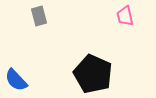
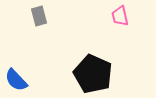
pink trapezoid: moved 5 px left
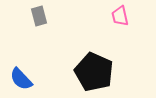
black pentagon: moved 1 px right, 2 px up
blue semicircle: moved 5 px right, 1 px up
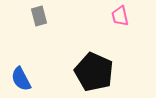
blue semicircle: rotated 15 degrees clockwise
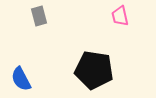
black pentagon: moved 2 px up; rotated 15 degrees counterclockwise
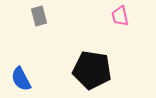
black pentagon: moved 2 px left
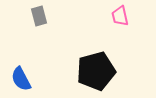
black pentagon: moved 4 px right, 1 px down; rotated 24 degrees counterclockwise
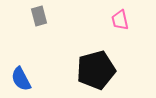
pink trapezoid: moved 4 px down
black pentagon: moved 1 px up
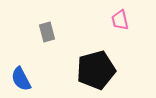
gray rectangle: moved 8 px right, 16 px down
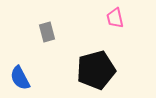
pink trapezoid: moved 5 px left, 2 px up
blue semicircle: moved 1 px left, 1 px up
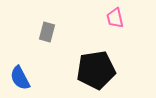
gray rectangle: rotated 30 degrees clockwise
black pentagon: rotated 6 degrees clockwise
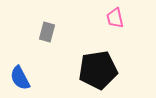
black pentagon: moved 2 px right
